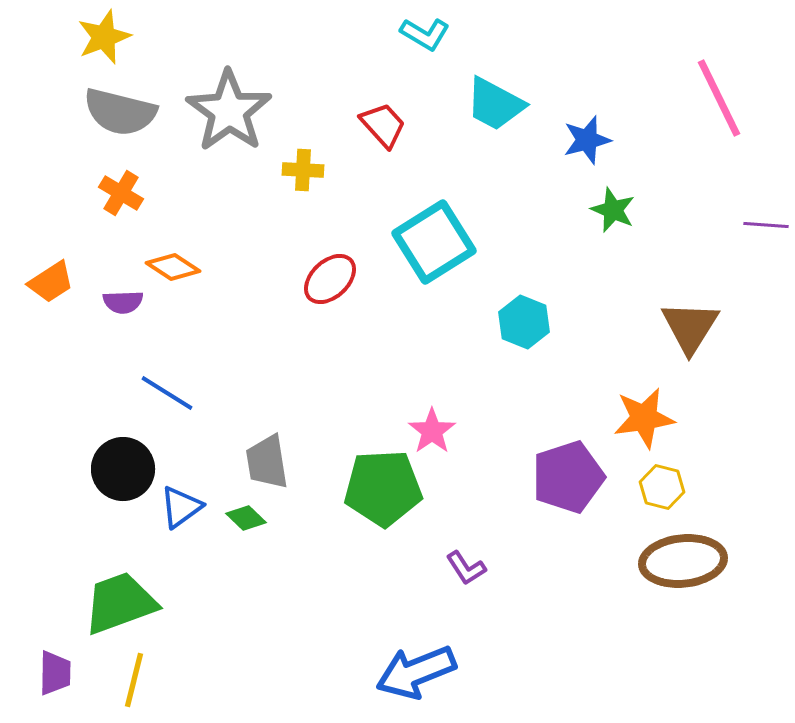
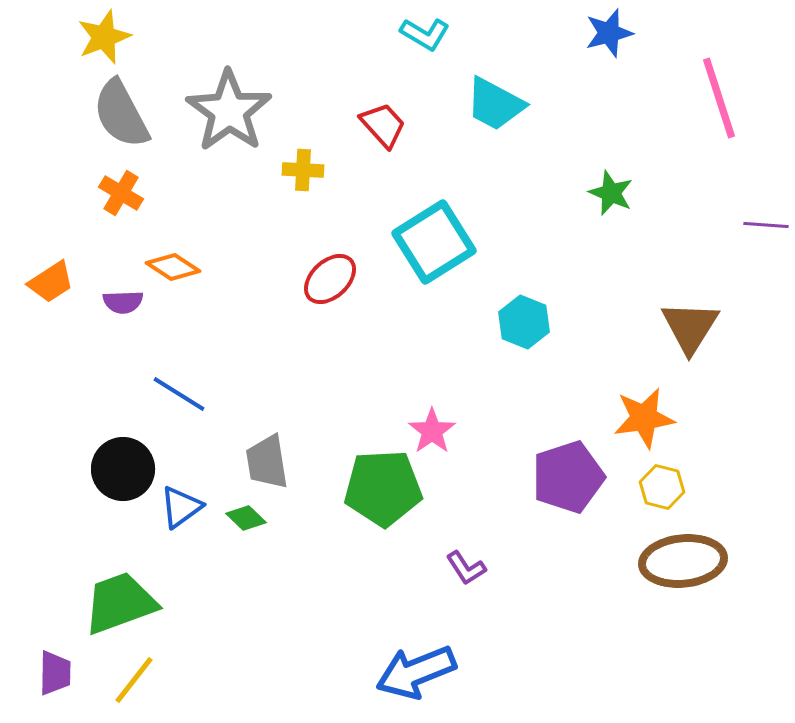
pink line: rotated 8 degrees clockwise
gray semicircle: moved 1 px right, 2 px down; rotated 48 degrees clockwise
blue star: moved 22 px right, 107 px up
green star: moved 2 px left, 17 px up
blue line: moved 12 px right, 1 px down
yellow line: rotated 24 degrees clockwise
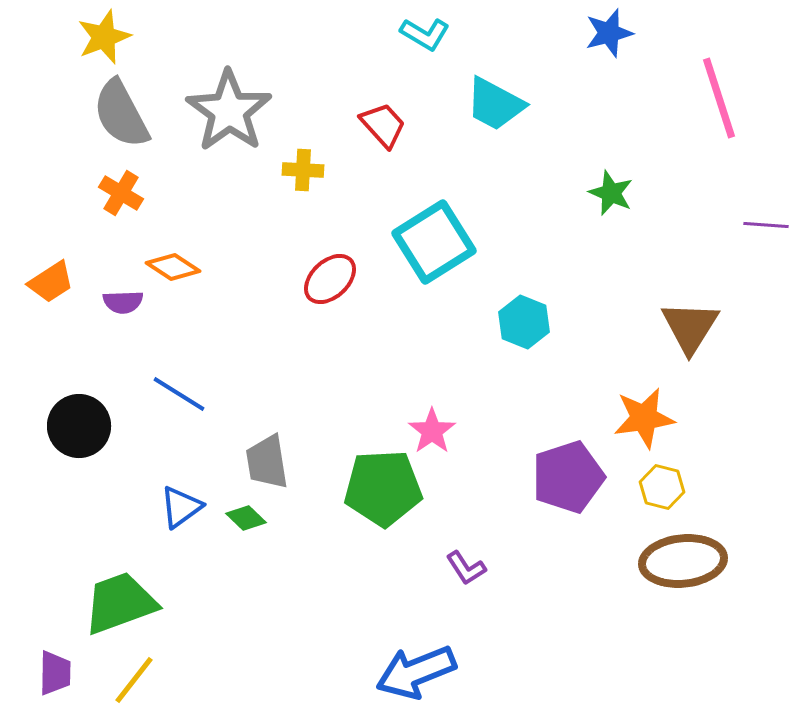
black circle: moved 44 px left, 43 px up
